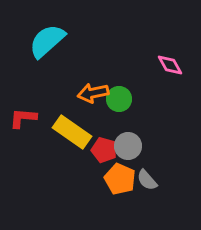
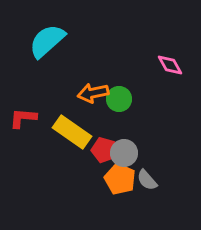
gray circle: moved 4 px left, 7 px down
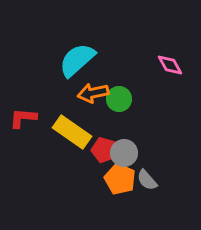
cyan semicircle: moved 30 px right, 19 px down
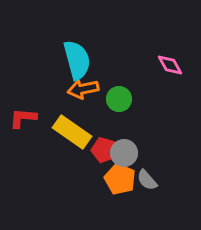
cyan semicircle: rotated 117 degrees clockwise
orange arrow: moved 10 px left, 4 px up
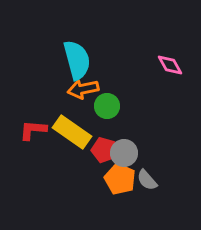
green circle: moved 12 px left, 7 px down
red L-shape: moved 10 px right, 12 px down
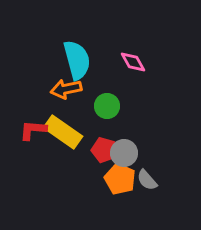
pink diamond: moved 37 px left, 3 px up
orange arrow: moved 17 px left
yellow rectangle: moved 9 px left
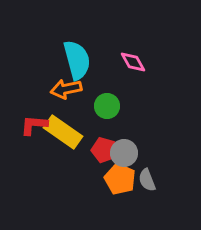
red L-shape: moved 1 px right, 5 px up
gray semicircle: rotated 20 degrees clockwise
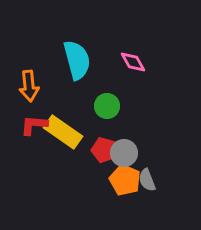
orange arrow: moved 37 px left, 3 px up; rotated 84 degrees counterclockwise
orange pentagon: moved 5 px right, 1 px down
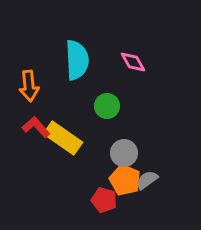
cyan semicircle: rotated 12 degrees clockwise
red L-shape: moved 2 px right, 2 px down; rotated 44 degrees clockwise
yellow rectangle: moved 6 px down
red pentagon: moved 50 px down
gray semicircle: rotated 75 degrees clockwise
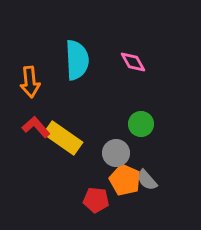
orange arrow: moved 1 px right, 4 px up
green circle: moved 34 px right, 18 px down
gray circle: moved 8 px left
gray semicircle: rotated 95 degrees counterclockwise
red pentagon: moved 8 px left; rotated 10 degrees counterclockwise
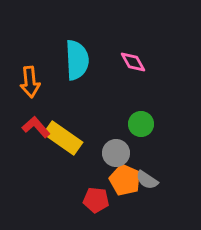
gray semicircle: rotated 15 degrees counterclockwise
